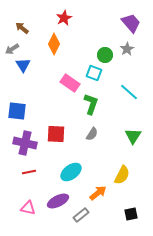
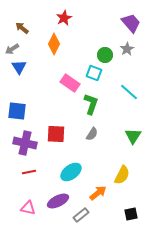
blue triangle: moved 4 px left, 2 px down
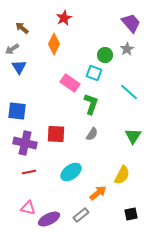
purple ellipse: moved 9 px left, 18 px down
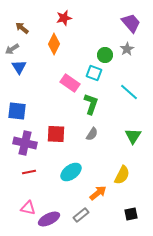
red star: rotated 14 degrees clockwise
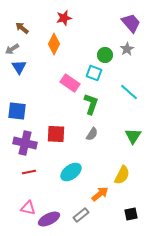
orange arrow: moved 2 px right, 1 px down
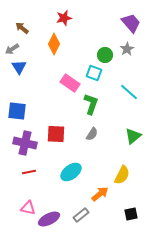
green triangle: rotated 18 degrees clockwise
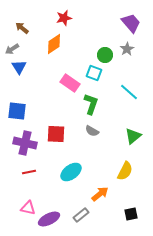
orange diamond: rotated 30 degrees clockwise
gray semicircle: moved 3 px up; rotated 88 degrees clockwise
yellow semicircle: moved 3 px right, 4 px up
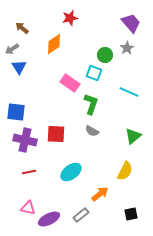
red star: moved 6 px right
gray star: moved 1 px up
cyan line: rotated 18 degrees counterclockwise
blue square: moved 1 px left, 1 px down
purple cross: moved 3 px up
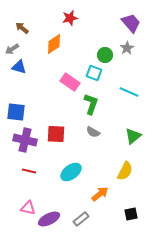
blue triangle: rotated 42 degrees counterclockwise
pink rectangle: moved 1 px up
gray semicircle: moved 1 px right, 1 px down
red line: moved 1 px up; rotated 24 degrees clockwise
gray rectangle: moved 4 px down
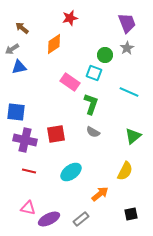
purple trapezoid: moved 4 px left; rotated 20 degrees clockwise
blue triangle: rotated 28 degrees counterclockwise
red square: rotated 12 degrees counterclockwise
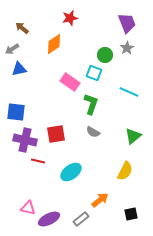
blue triangle: moved 2 px down
red line: moved 9 px right, 10 px up
orange arrow: moved 6 px down
